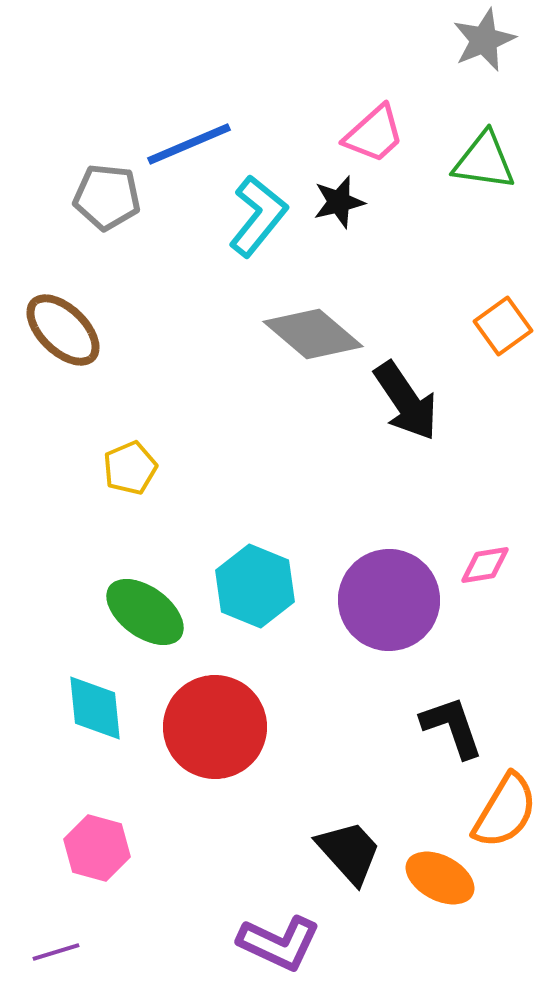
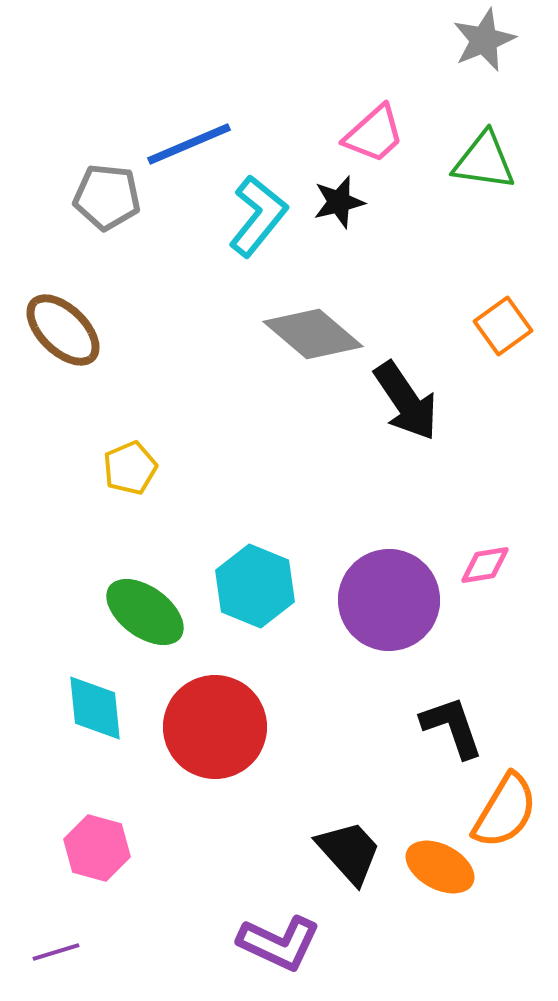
orange ellipse: moved 11 px up
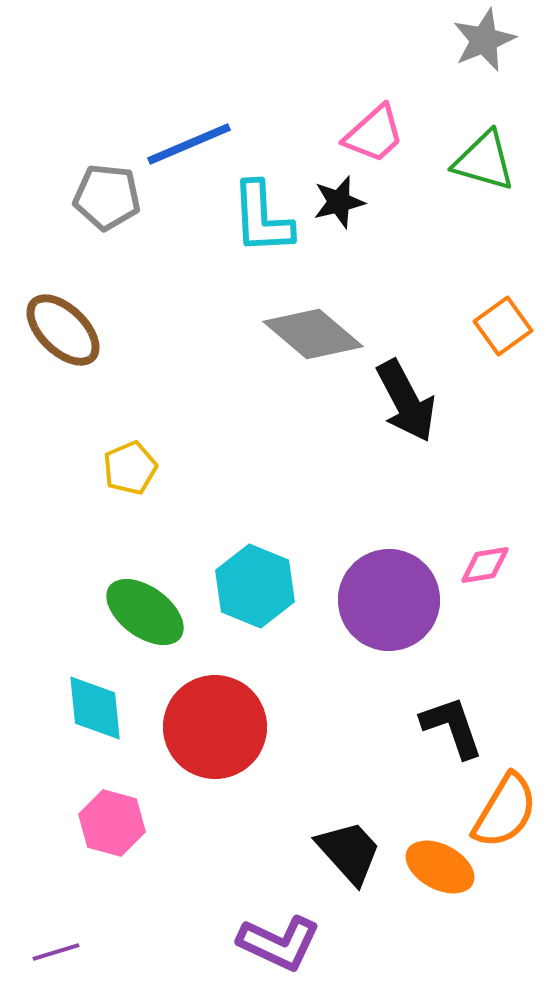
green triangle: rotated 8 degrees clockwise
cyan L-shape: moved 4 px right, 2 px down; rotated 138 degrees clockwise
black arrow: rotated 6 degrees clockwise
pink hexagon: moved 15 px right, 25 px up
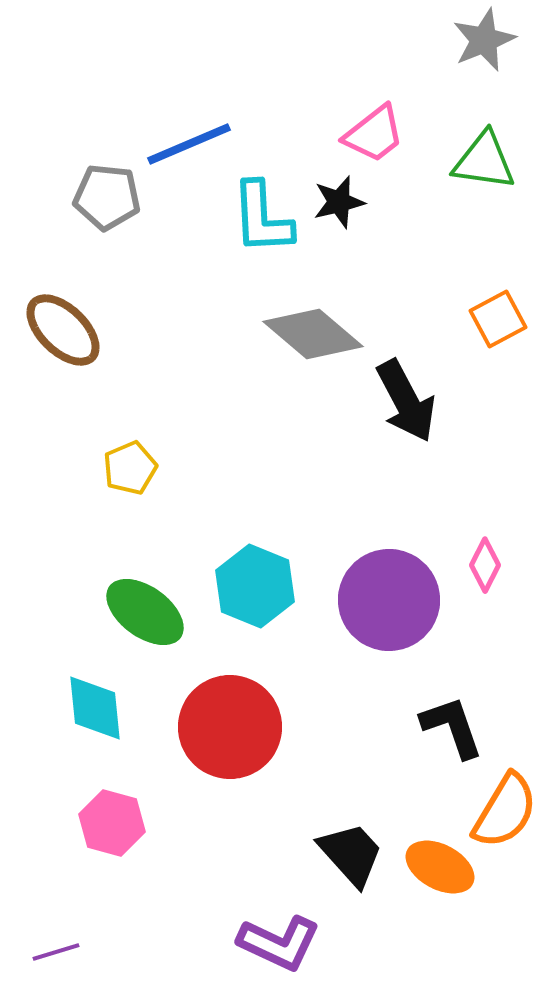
pink trapezoid: rotated 4 degrees clockwise
green triangle: rotated 8 degrees counterclockwise
orange square: moved 5 px left, 7 px up; rotated 8 degrees clockwise
pink diamond: rotated 54 degrees counterclockwise
red circle: moved 15 px right
black trapezoid: moved 2 px right, 2 px down
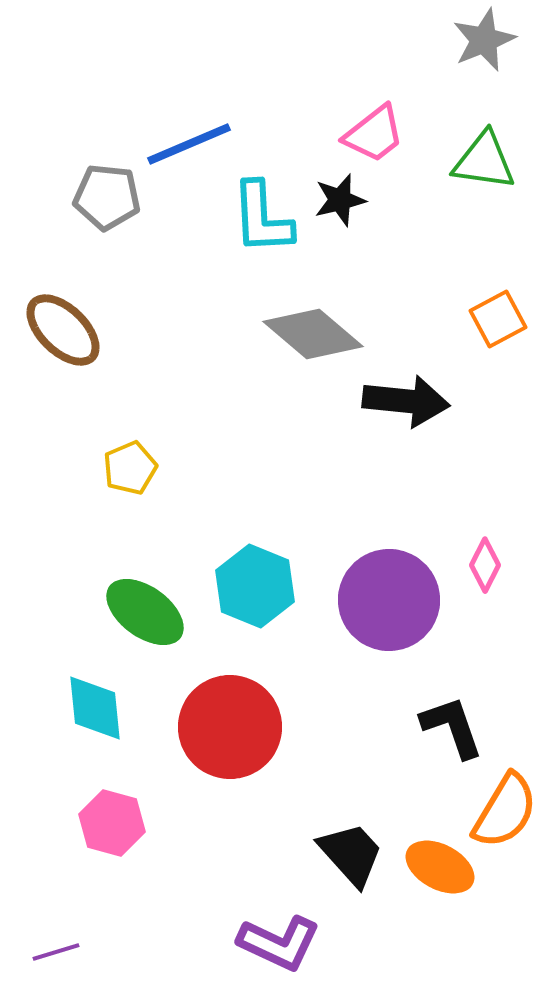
black star: moved 1 px right, 2 px up
black arrow: rotated 56 degrees counterclockwise
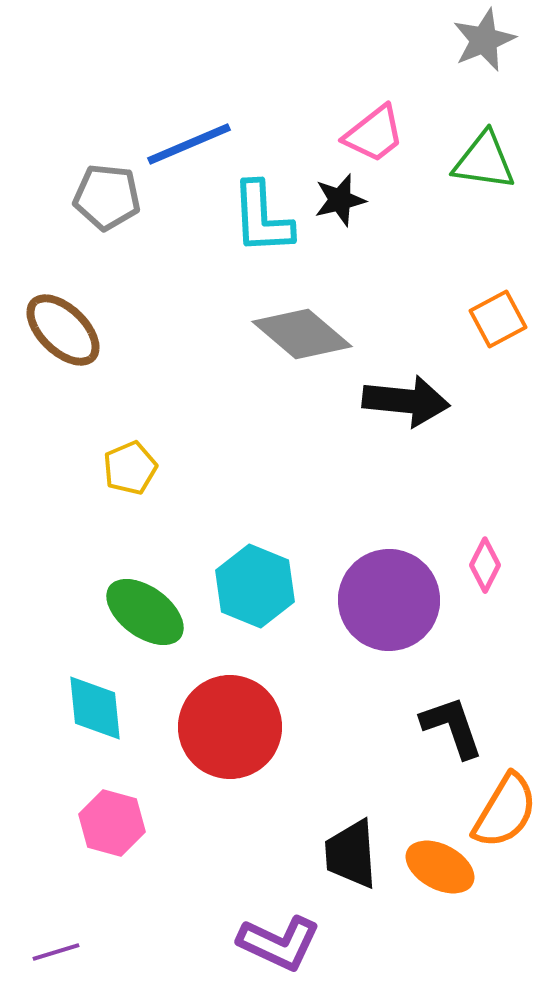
gray diamond: moved 11 px left
black trapezoid: rotated 142 degrees counterclockwise
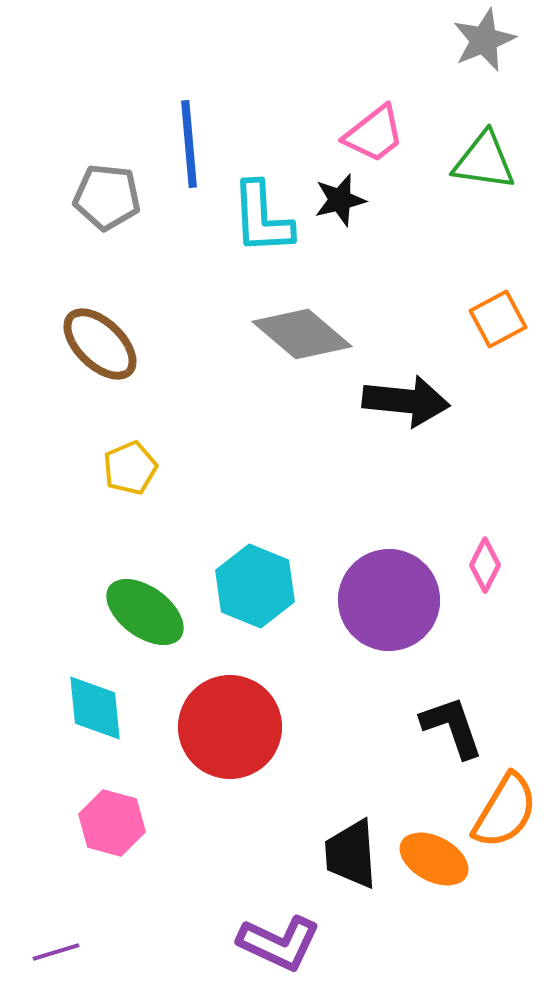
blue line: rotated 72 degrees counterclockwise
brown ellipse: moved 37 px right, 14 px down
orange ellipse: moved 6 px left, 8 px up
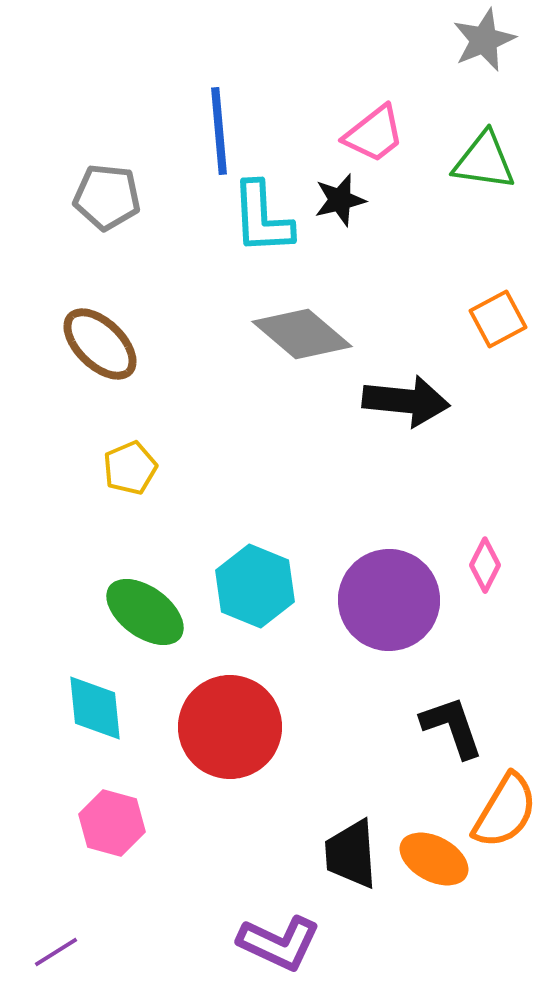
blue line: moved 30 px right, 13 px up
purple line: rotated 15 degrees counterclockwise
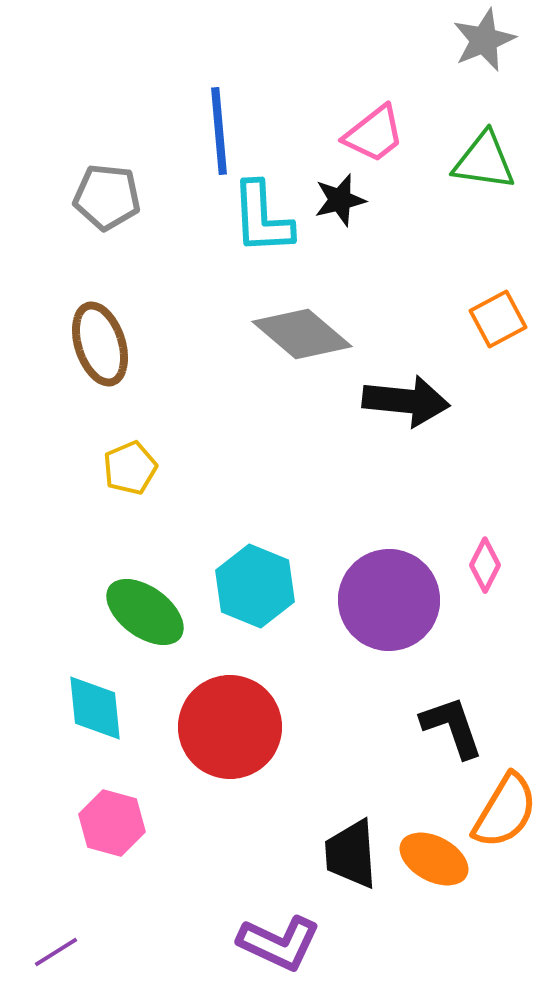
brown ellipse: rotated 28 degrees clockwise
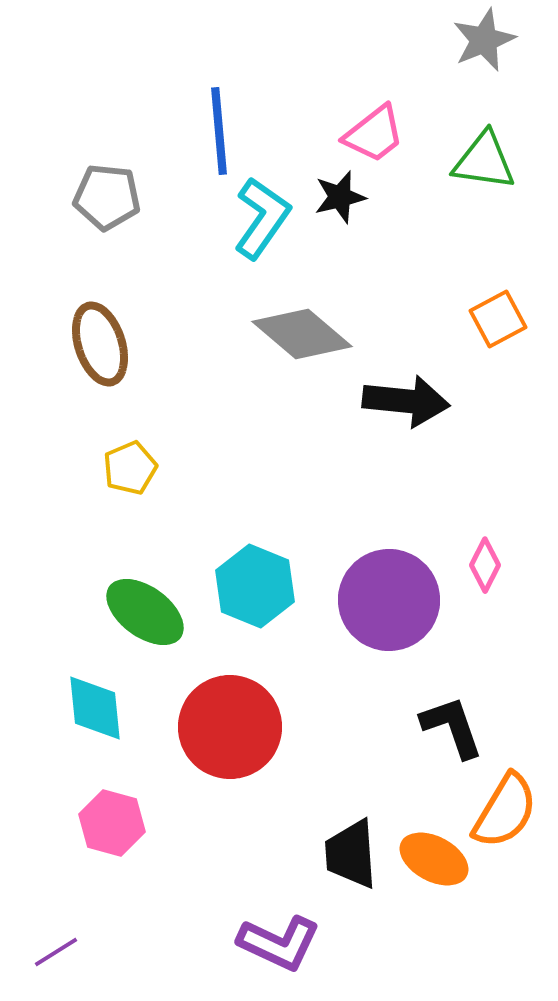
black star: moved 3 px up
cyan L-shape: rotated 142 degrees counterclockwise
